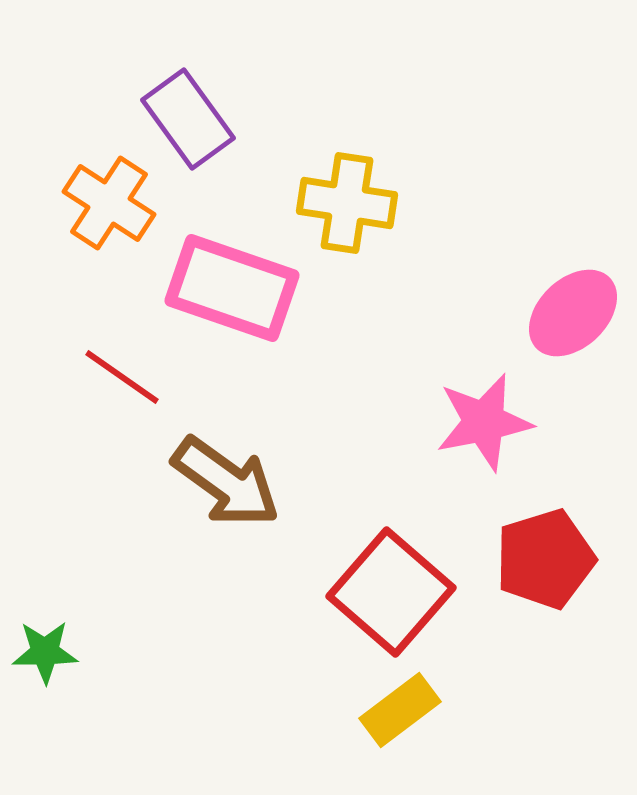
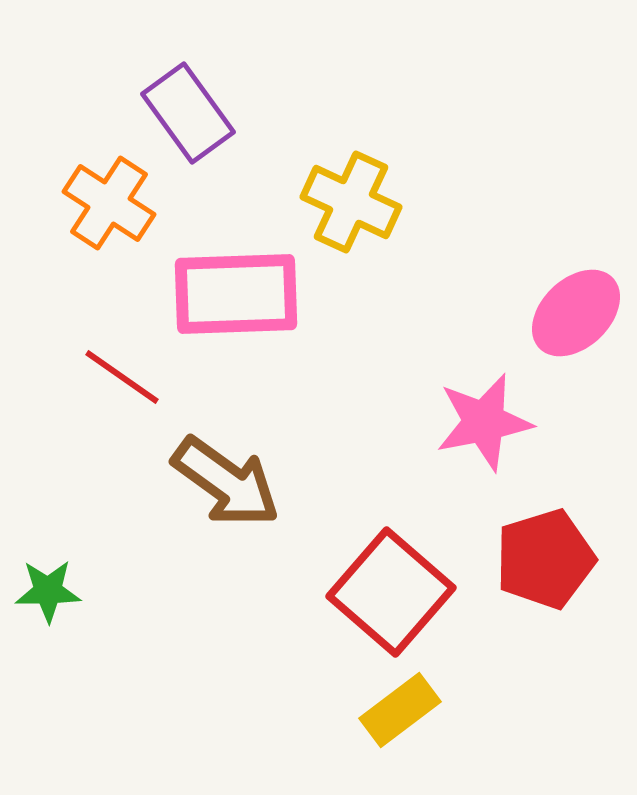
purple rectangle: moved 6 px up
yellow cross: moved 4 px right, 1 px up; rotated 16 degrees clockwise
pink rectangle: moved 4 px right, 6 px down; rotated 21 degrees counterclockwise
pink ellipse: moved 3 px right
green star: moved 3 px right, 61 px up
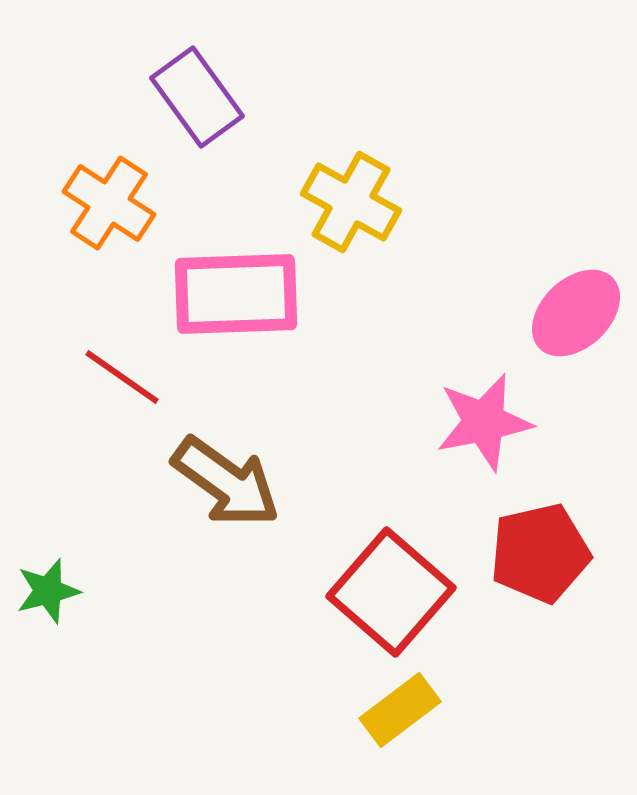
purple rectangle: moved 9 px right, 16 px up
yellow cross: rotated 4 degrees clockwise
red pentagon: moved 5 px left, 6 px up; rotated 4 degrees clockwise
green star: rotated 14 degrees counterclockwise
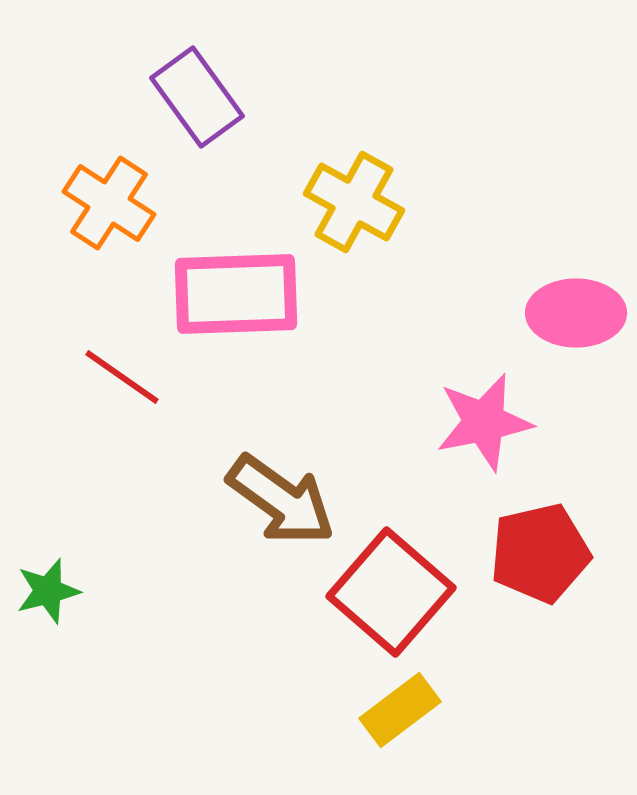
yellow cross: moved 3 px right
pink ellipse: rotated 44 degrees clockwise
brown arrow: moved 55 px right, 18 px down
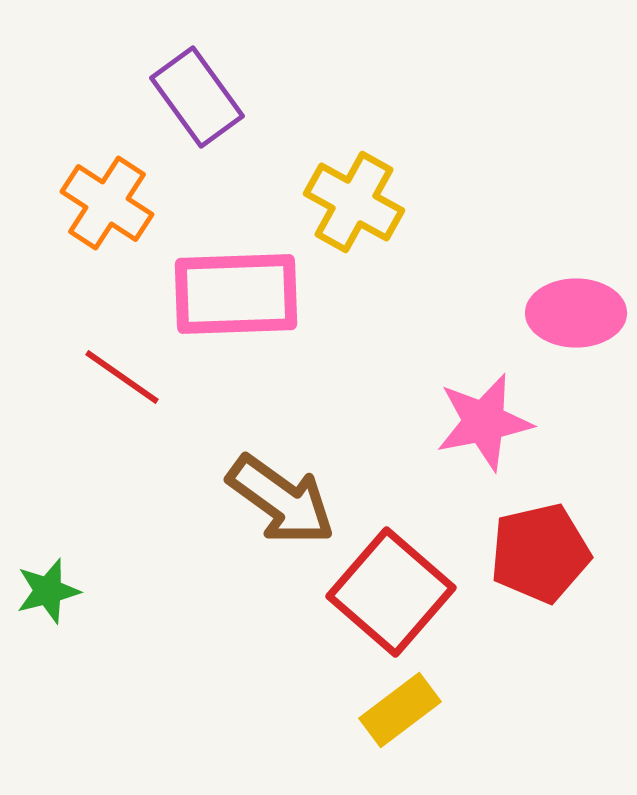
orange cross: moved 2 px left
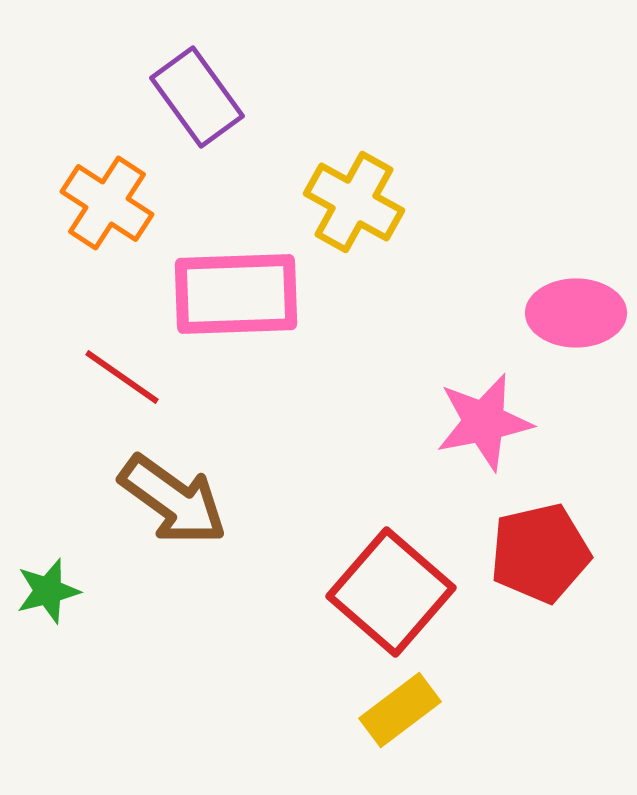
brown arrow: moved 108 px left
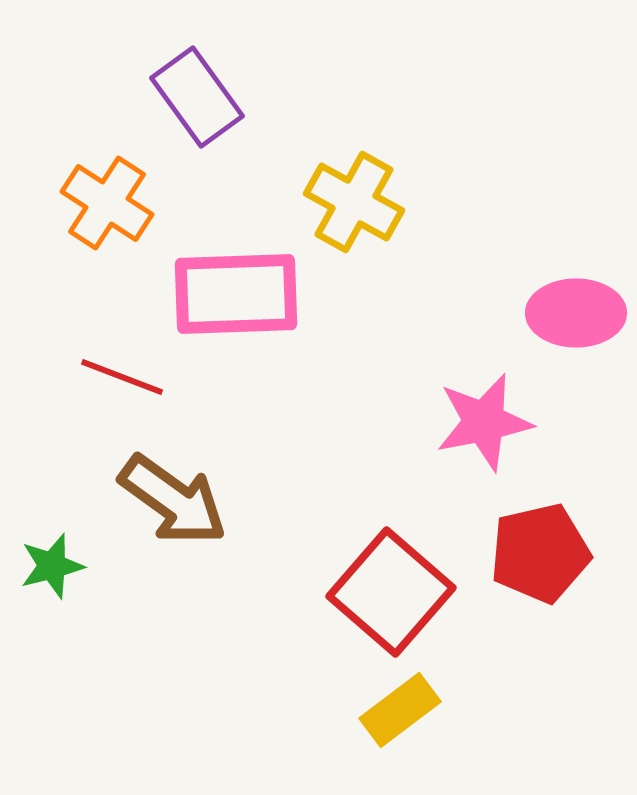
red line: rotated 14 degrees counterclockwise
green star: moved 4 px right, 25 px up
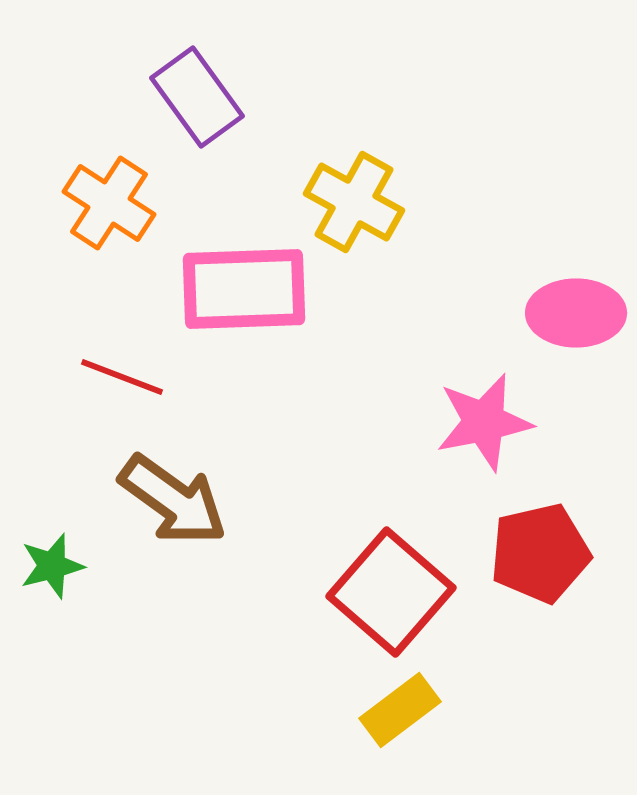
orange cross: moved 2 px right
pink rectangle: moved 8 px right, 5 px up
